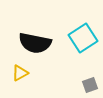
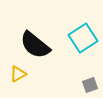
black semicircle: moved 2 px down; rotated 28 degrees clockwise
yellow triangle: moved 2 px left, 1 px down
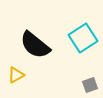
yellow triangle: moved 2 px left, 1 px down
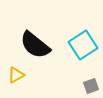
cyan square: moved 7 px down
gray square: moved 1 px right, 1 px down
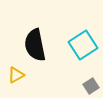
black semicircle: rotated 40 degrees clockwise
gray square: rotated 14 degrees counterclockwise
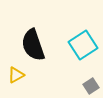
black semicircle: moved 2 px left; rotated 8 degrees counterclockwise
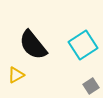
black semicircle: rotated 20 degrees counterclockwise
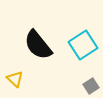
black semicircle: moved 5 px right
yellow triangle: moved 1 px left, 4 px down; rotated 48 degrees counterclockwise
